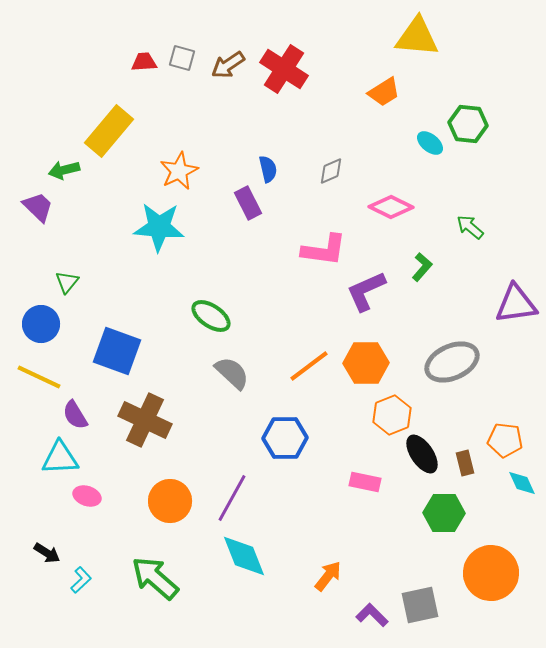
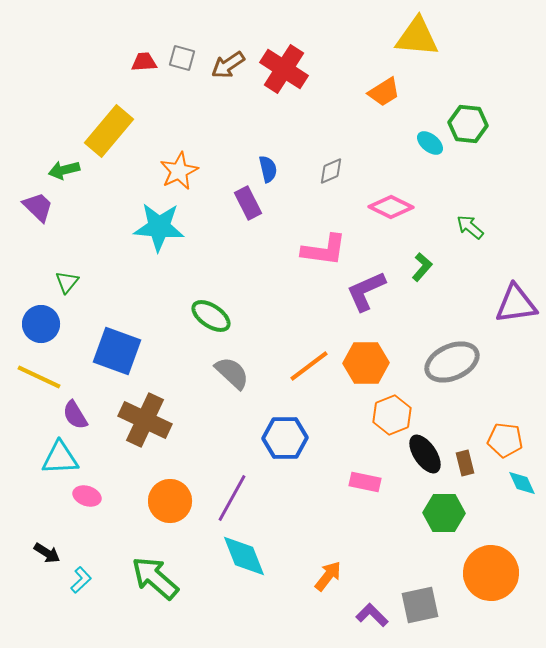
black ellipse at (422, 454): moved 3 px right
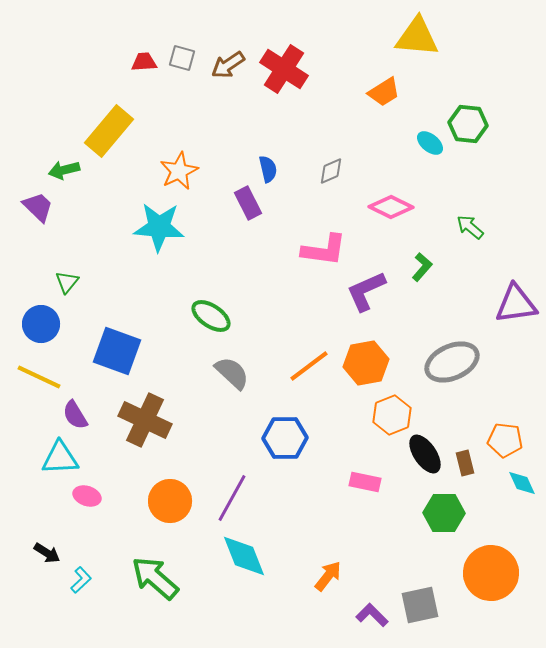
orange hexagon at (366, 363): rotated 9 degrees counterclockwise
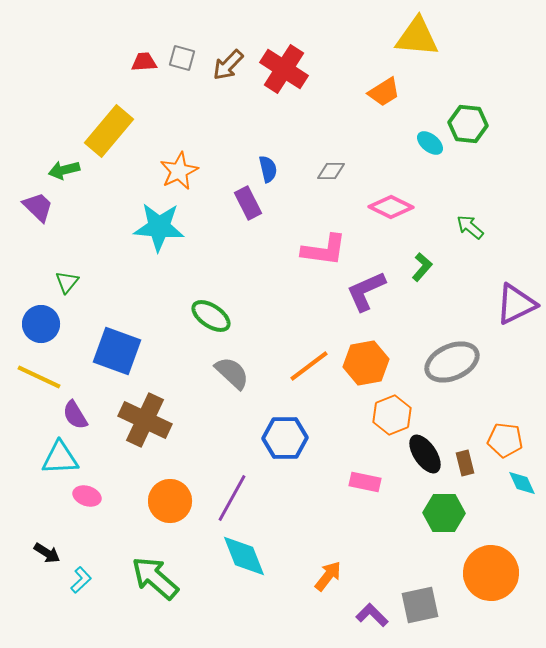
brown arrow at (228, 65): rotated 12 degrees counterclockwise
gray diamond at (331, 171): rotated 24 degrees clockwise
purple triangle at (516, 304): rotated 18 degrees counterclockwise
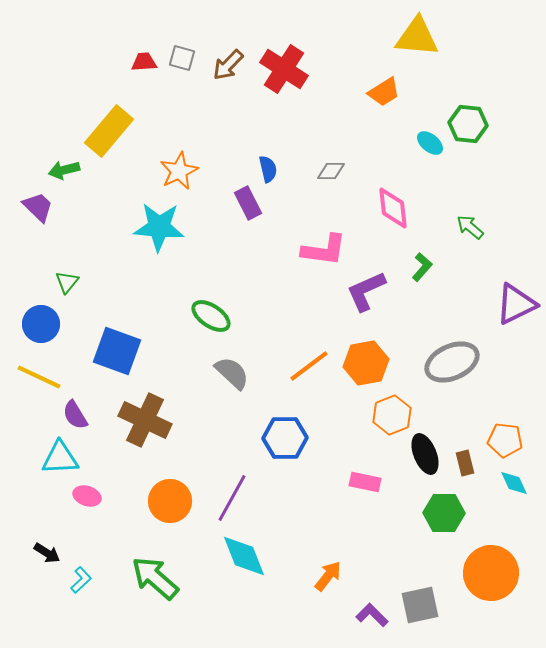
pink diamond at (391, 207): moved 2 px right, 1 px down; rotated 57 degrees clockwise
black ellipse at (425, 454): rotated 12 degrees clockwise
cyan diamond at (522, 483): moved 8 px left
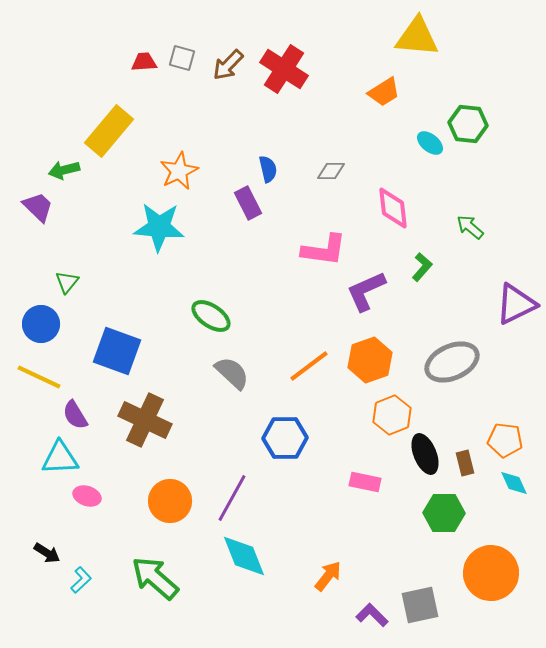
orange hexagon at (366, 363): moved 4 px right, 3 px up; rotated 9 degrees counterclockwise
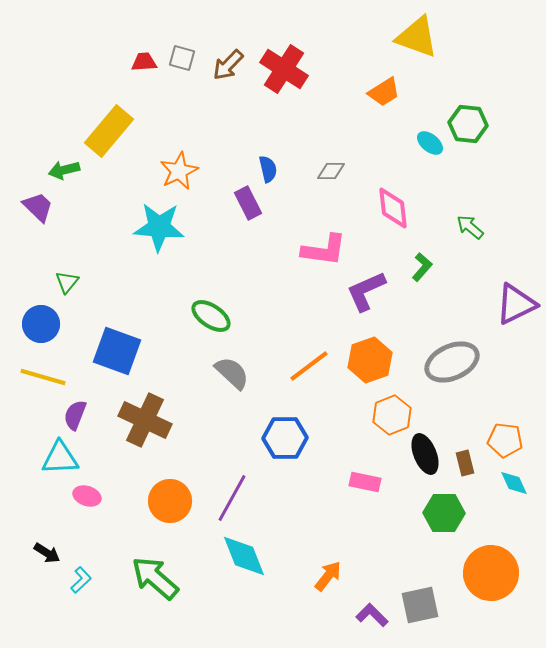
yellow triangle at (417, 37): rotated 15 degrees clockwise
yellow line at (39, 377): moved 4 px right; rotated 9 degrees counterclockwise
purple semicircle at (75, 415): rotated 52 degrees clockwise
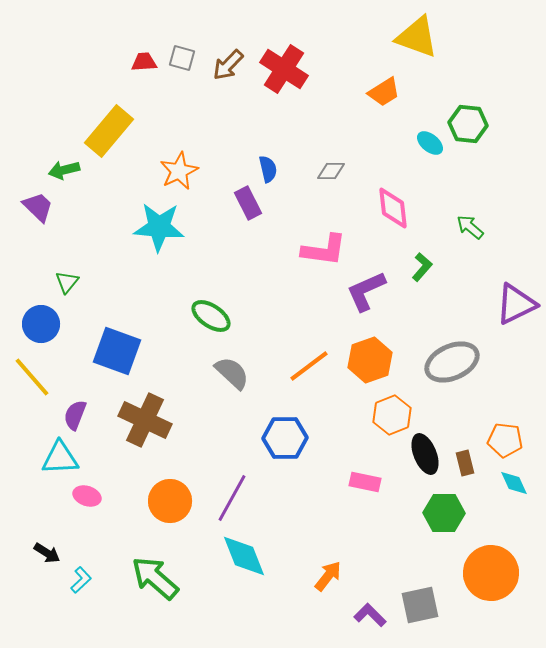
yellow line at (43, 377): moved 11 px left; rotated 33 degrees clockwise
purple L-shape at (372, 615): moved 2 px left
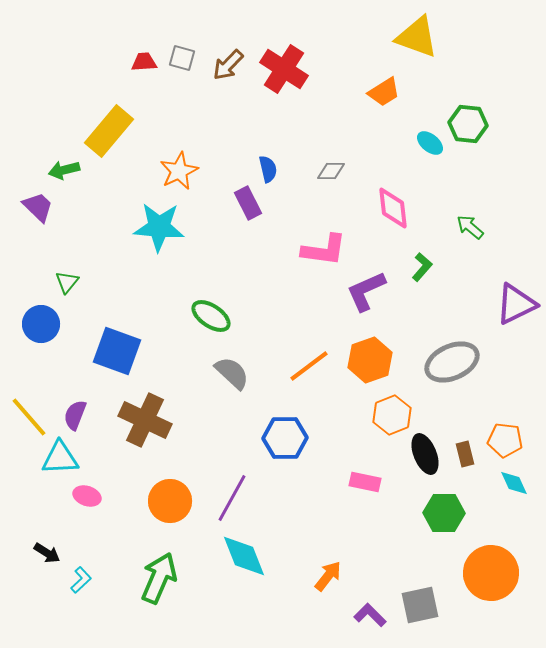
yellow line at (32, 377): moved 3 px left, 40 px down
brown rectangle at (465, 463): moved 9 px up
green arrow at (155, 578): moved 4 px right; rotated 72 degrees clockwise
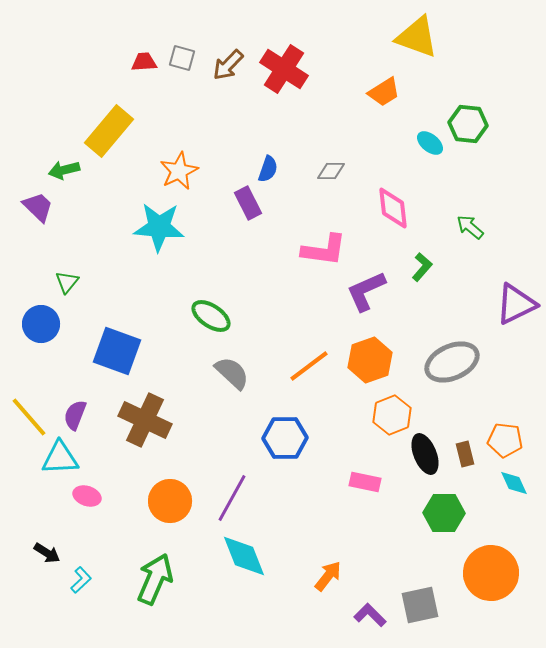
blue semicircle at (268, 169): rotated 32 degrees clockwise
green arrow at (159, 578): moved 4 px left, 1 px down
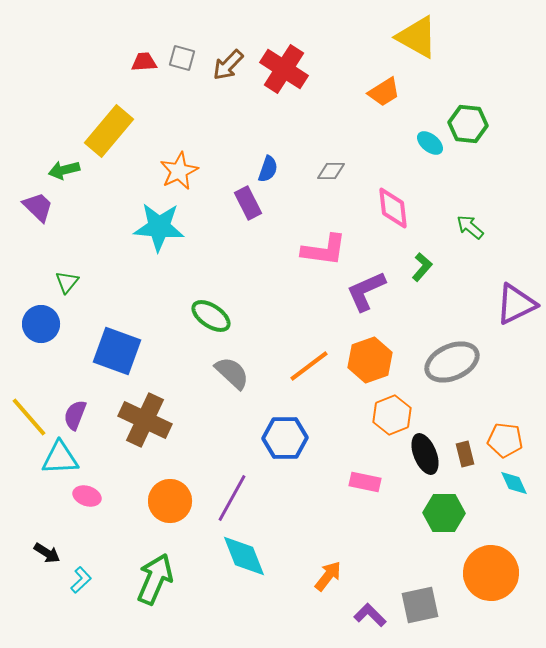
yellow triangle at (417, 37): rotated 9 degrees clockwise
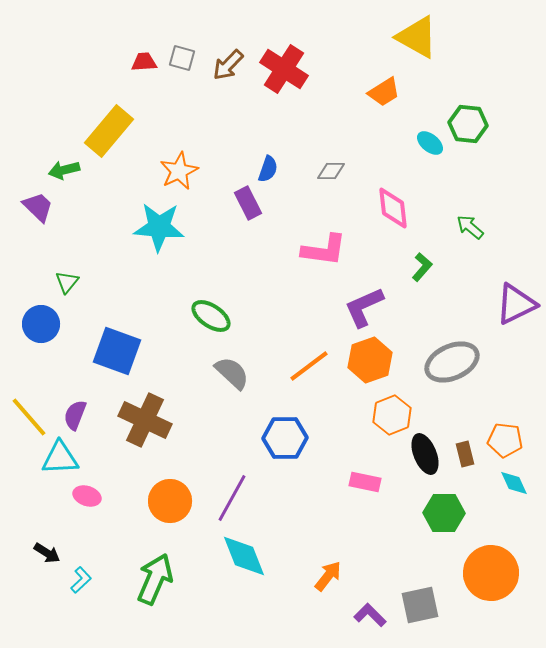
purple L-shape at (366, 291): moved 2 px left, 16 px down
